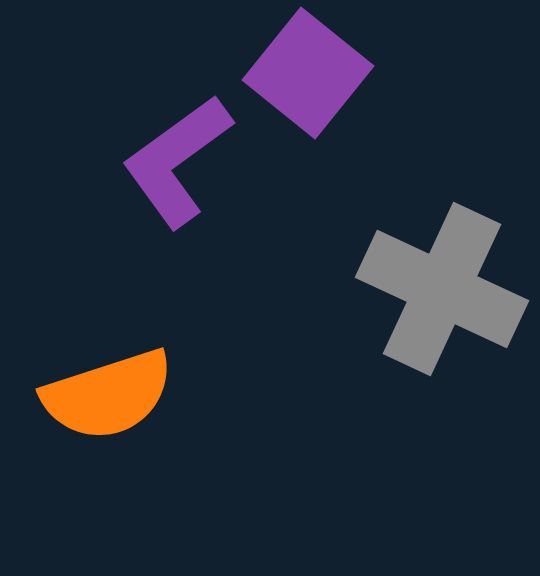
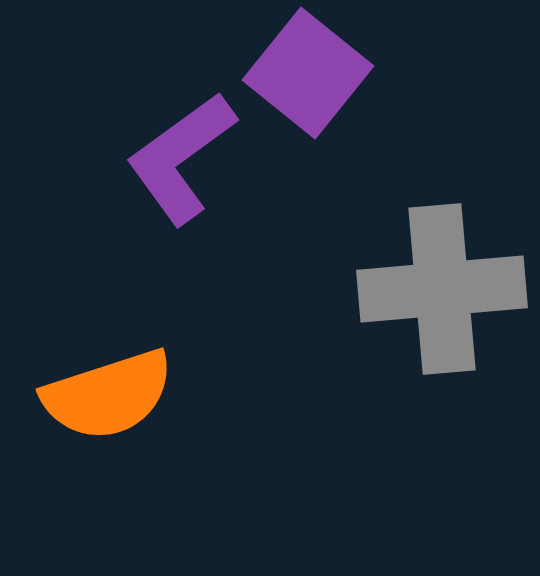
purple L-shape: moved 4 px right, 3 px up
gray cross: rotated 30 degrees counterclockwise
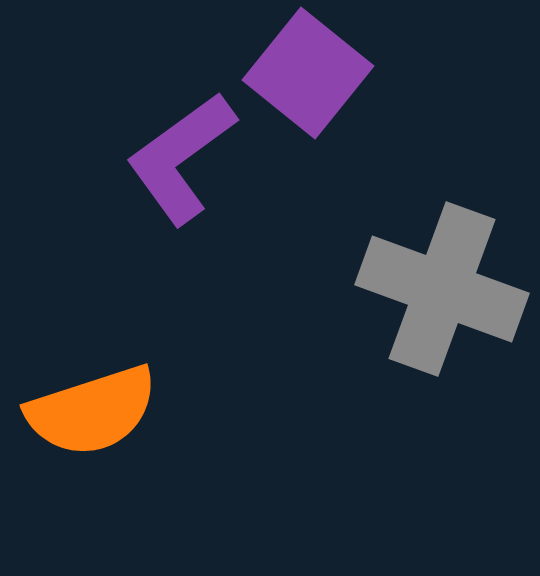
gray cross: rotated 25 degrees clockwise
orange semicircle: moved 16 px left, 16 px down
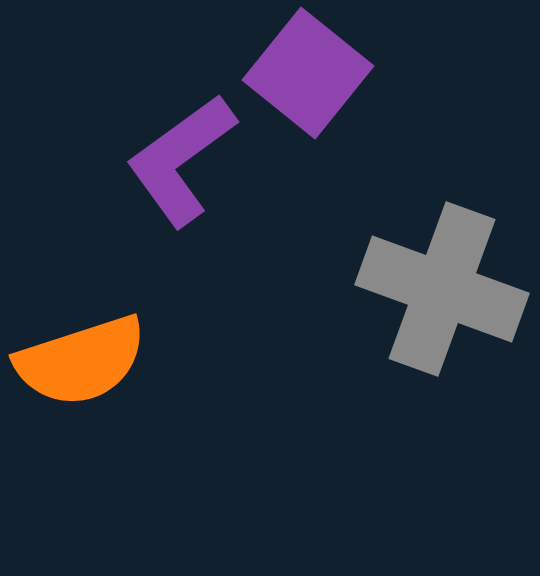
purple L-shape: moved 2 px down
orange semicircle: moved 11 px left, 50 px up
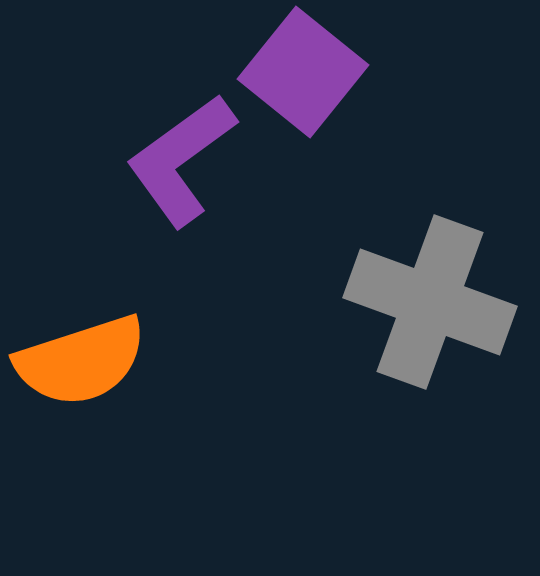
purple square: moved 5 px left, 1 px up
gray cross: moved 12 px left, 13 px down
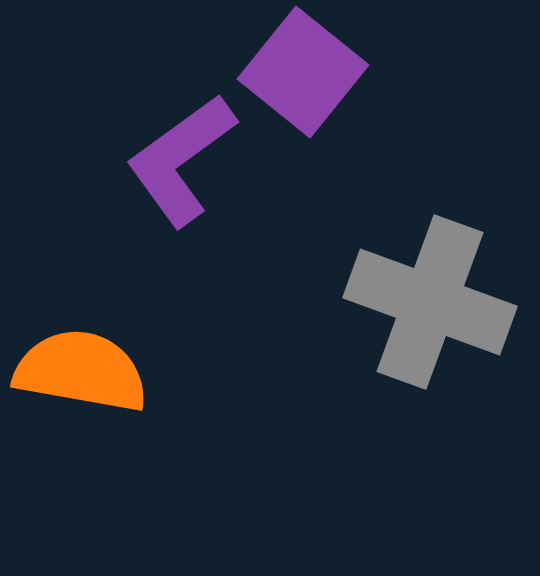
orange semicircle: moved 10 px down; rotated 152 degrees counterclockwise
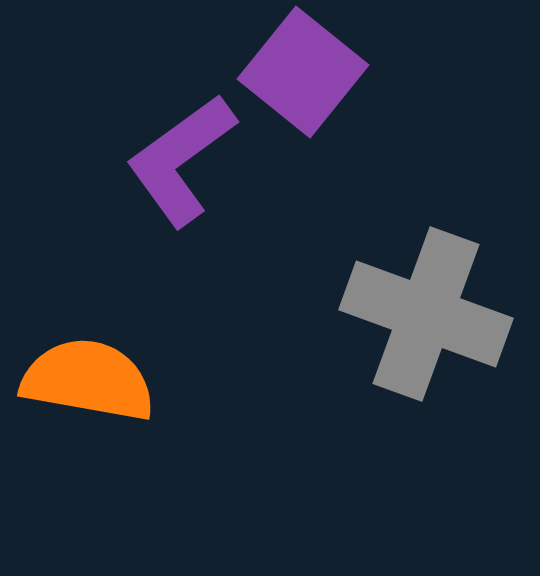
gray cross: moved 4 px left, 12 px down
orange semicircle: moved 7 px right, 9 px down
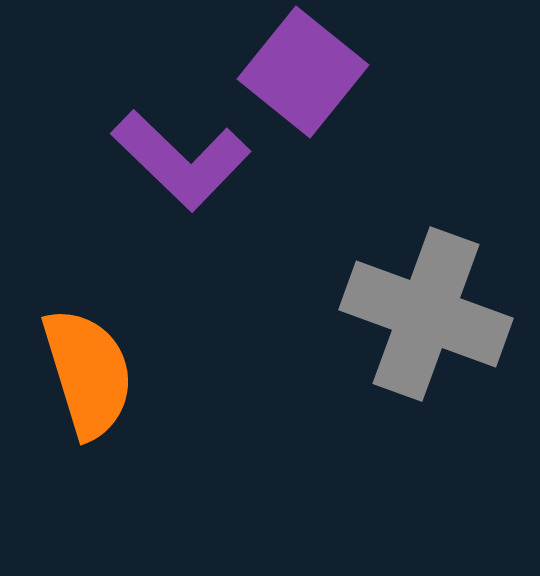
purple L-shape: rotated 100 degrees counterclockwise
orange semicircle: moved 7 px up; rotated 63 degrees clockwise
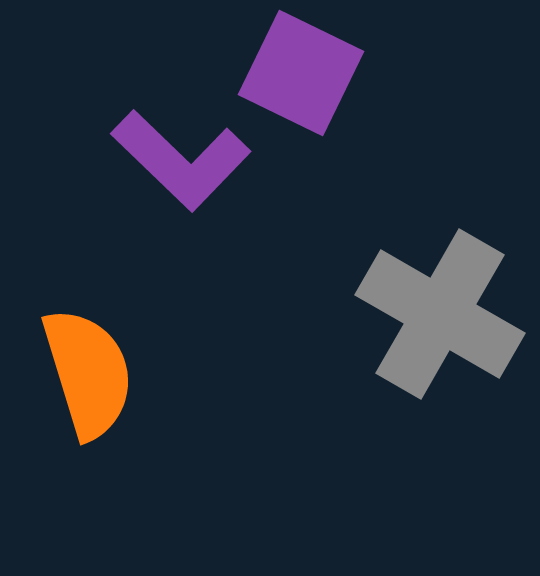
purple square: moved 2 px left, 1 px down; rotated 13 degrees counterclockwise
gray cross: moved 14 px right; rotated 10 degrees clockwise
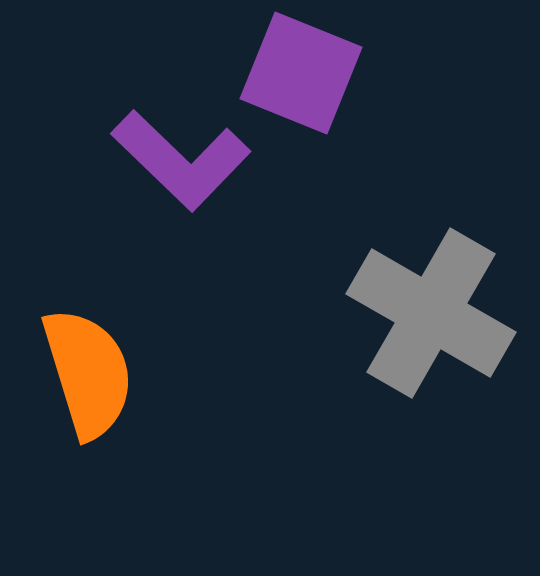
purple square: rotated 4 degrees counterclockwise
gray cross: moved 9 px left, 1 px up
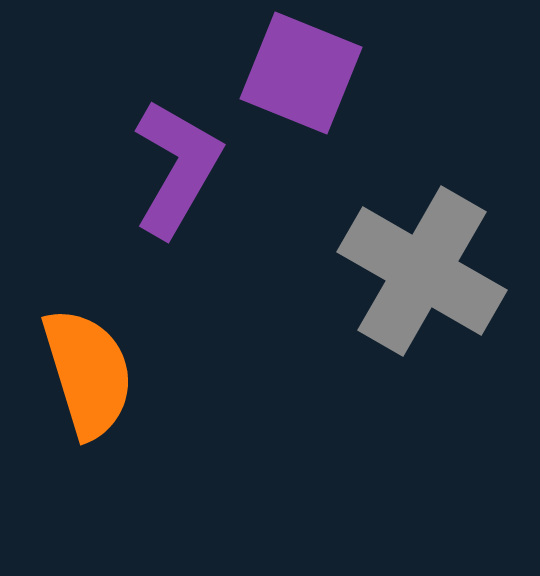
purple L-shape: moved 4 px left, 8 px down; rotated 104 degrees counterclockwise
gray cross: moved 9 px left, 42 px up
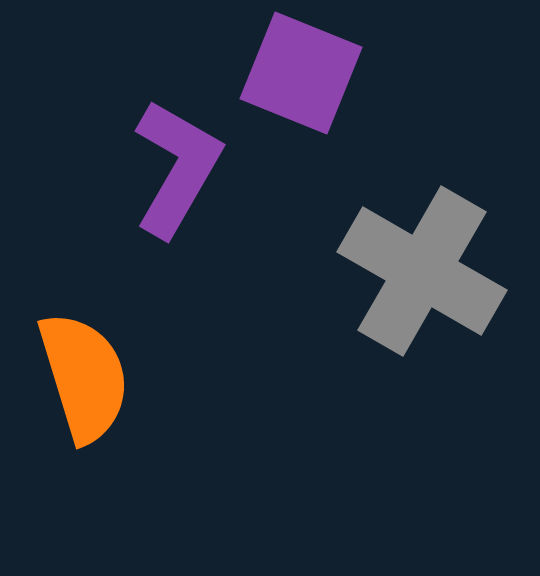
orange semicircle: moved 4 px left, 4 px down
